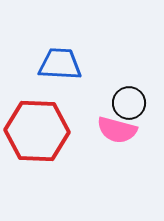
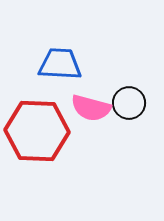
pink semicircle: moved 26 px left, 22 px up
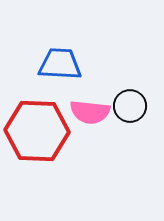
black circle: moved 1 px right, 3 px down
pink semicircle: moved 1 px left, 4 px down; rotated 9 degrees counterclockwise
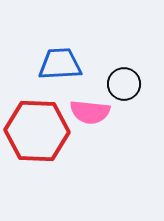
blue trapezoid: rotated 6 degrees counterclockwise
black circle: moved 6 px left, 22 px up
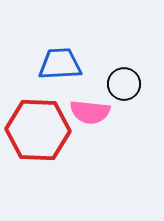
red hexagon: moved 1 px right, 1 px up
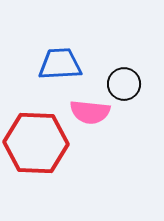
red hexagon: moved 2 px left, 13 px down
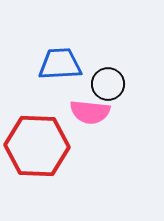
black circle: moved 16 px left
red hexagon: moved 1 px right, 3 px down
